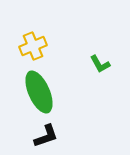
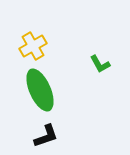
yellow cross: rotated 8 degrees counterclockwise
green ellipse: moved 1 px right, 2 px up
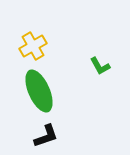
green L-shape: moved 2 px down
green ellipse: moved 1 px left, 1 px down
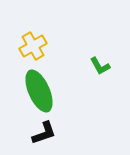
black L-shape: moved 2 px left, 3 px up
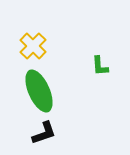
yellow cross: rotated 16 degrees counterclockwise
green L-shape: rotated 25 degrees clockwise
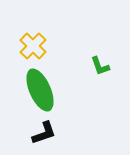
green L-shape: rotated 15 degrees counterclockwise
green ellipse: moved 1 px right, 1 px up
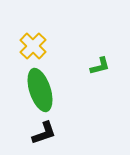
green L-shape: rotated 85 degrees counterclockwise
green ellipse: rotated 6 degrees clockwise
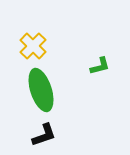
green ellipse: moved 1 px right
black L-shape: moved 2 px down
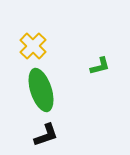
black L-shape: moved 2 px right
